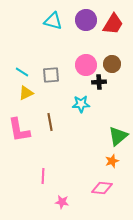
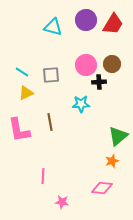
cyan triangle: moved 6 px down
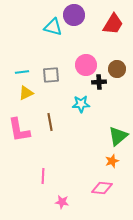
purple circle: moved 12 px left, 5 px up
brown circle: moved 5 px right, 5 px down
cyan line: rotated 40 degrees counterclockwise
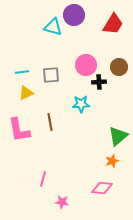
brown circle: moved 2 px right, 2 px up
pink line: moved 3 px down; rotated 14 degrees clockwise
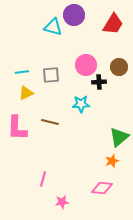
brown line: rotated 66 degrees counterclockwise
pink L-shape: moved 2 px left, 2 px up; rotated 12 degrees clockwise
green triangle: moved 1 px right, 1 px down
pink star: rotated 16 degrees counterclockwise
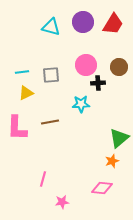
purple circle: moved 9 px right, 7 px down
cyan triangle: moved 2 px left
black cross: moved 1 px left, 1 px down
brown line: rotated 24 degrees counterclockwise
green triangle: moved 1 px down
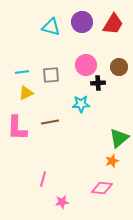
purple circle: moved 1 px left
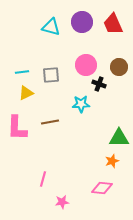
red trapezoid: rotated 125 degrees clockwise
black cross: moved 1 px right, 1 px down; rotated 24 degrees clockwise
green triangle: rotated 40 degrees clockwise
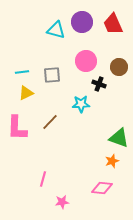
cyan triangle: moved 5 px right, 3 px down
pink circle: moved 4 px up
gray square: moved 1 px right
brown line: rotated 36 degrees counterclockwise
green triangle: rotated 20 degrees clockwise
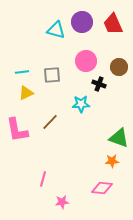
pink L-shape: moved 2 px down; rotated 12 degrees counterclockwise
orange star: rotated 16 degrees clockwise
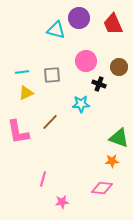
purple circle: moved 3 px left, 4 px up
pink L-shape: moved 1 px right, 2 px down
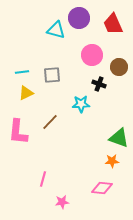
pink circle: moved 6 px right, 6 px up
pink L-shape: rotated 16 degrees clockwise
